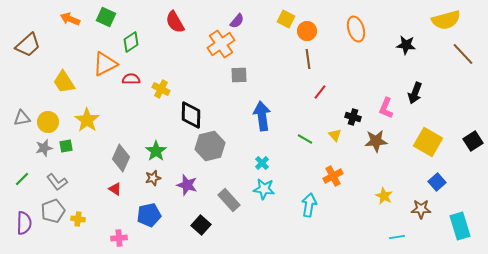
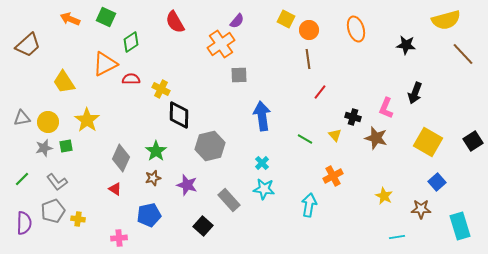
orange circle at (307, 31): moved 2 px right, 1 px up
black diamond at (191, 115): moved 12 px left
brown star at (376, 141): moved 3 px up; rotated 20 degrees clockwise
black square at (201, 225): moved 2 px right, 1 px down
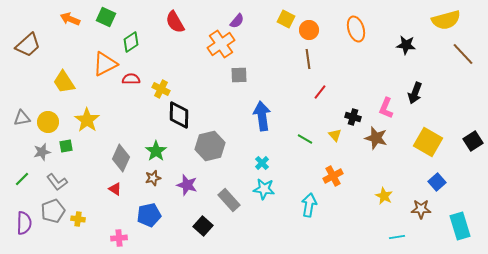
gray star at (44, 148): moved 2 px left, 4 px down
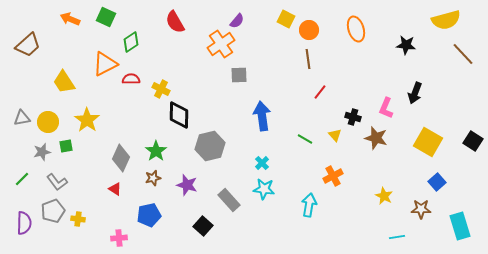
black square at (473, 141): rotated 24 degrees counterclockwise
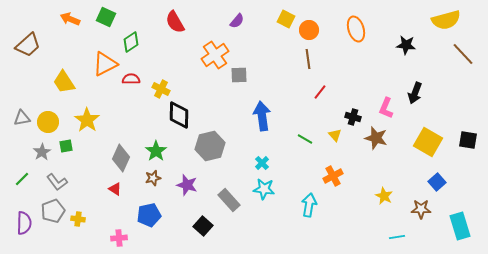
orange cross at (221, 44): moved 6 px left, 11 px down
black square at (473, 141): moved 5 px left, 1 px up; rotated 24 degrees counterclockwise
gray star at (42, 152): rotated 18 degrees counterclockwise
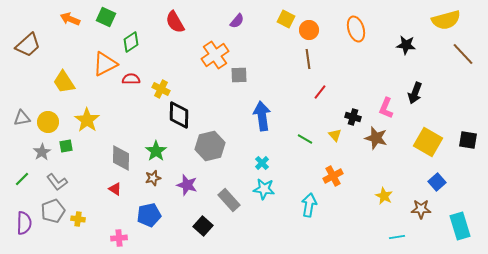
gray diamond at (121, 158): rotated 24 degrees counterclockwise
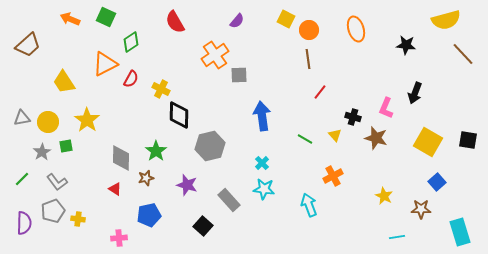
red semicircle at (131, 79): rotated 120 degrees clockwise
brown star at (153, 178): moved 7 px left
cyan arrow at (309, 205): rotated 30 degrees counterclockwise
cyan rectangle at (460, 226): moved 6 px down
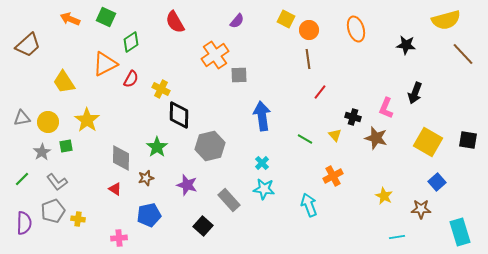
green star at (156, 151): moved 1 px right, 4 px up
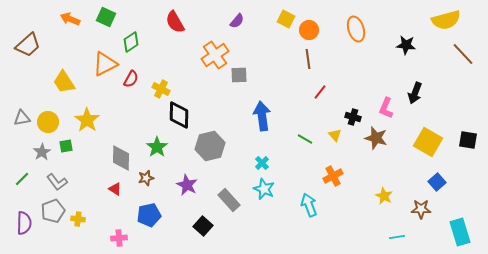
purple star at (187, 185): rotated 10 degrees clockwise
cyan star at (264, 189): rotated 15 degrees clockwise
